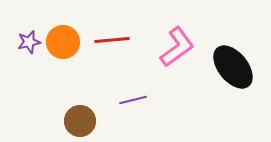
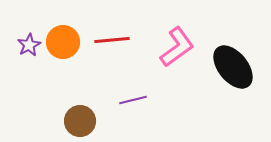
purple star: moved 3 px down; rotated 15 degrees counterclockwise
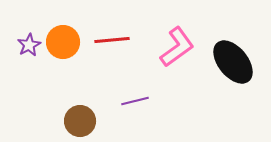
black ellipse: moved 5 px up
purple line: moved 2 px right, 1 px down
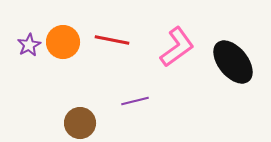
red line: rotated 16 degrees clockwise
brown circle: moved 2 px down
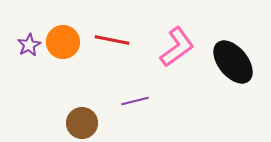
brown circle: moved 2 px right
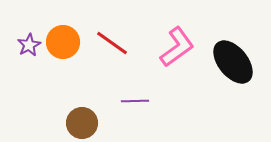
red line: moved 3 px down; rotated 24 degrees clockwise
purple line: rotated 12 degrees clockwise
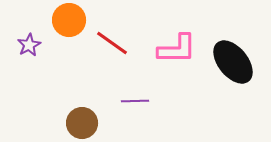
orange circle: moved 6 px right, 22 px up
pink L-shape: moved 2 px down; rotated 36 degrees clockwise
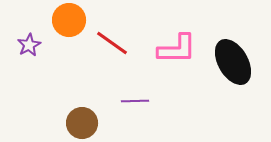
black ellipse: rotated 9 degrees clockwise
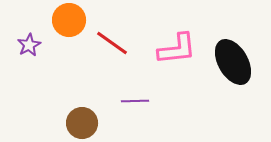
pink L-shape: rotated 6 degrees counterclockwise
